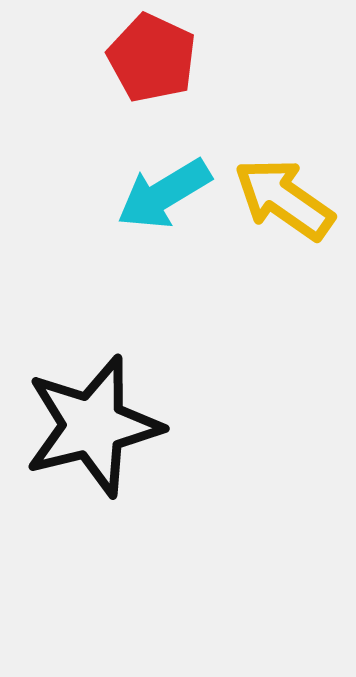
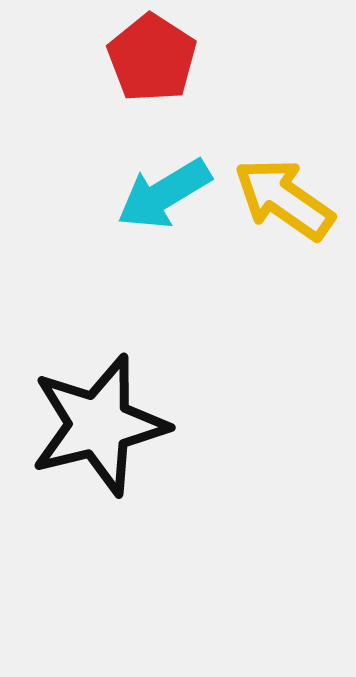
red pentagon: rotated 8 degrees clockwise
black star: moved 6 px right, 1 px up
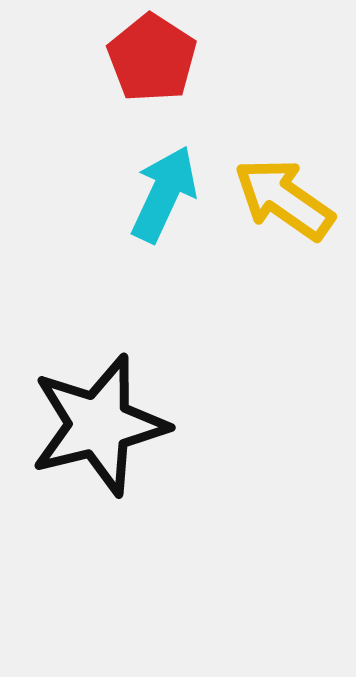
cyan arrow: rotated 146 degrees clockwise
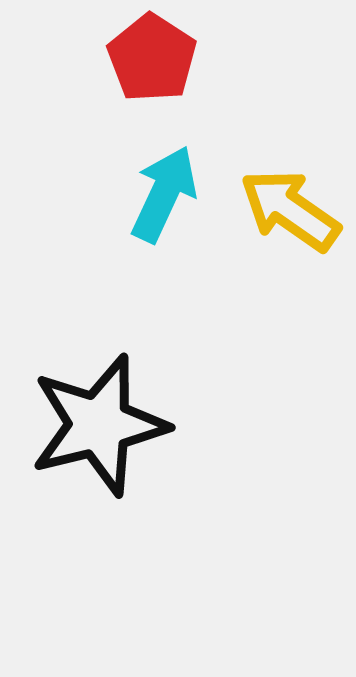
yellow arrow: moved 6 px right, 11 px down
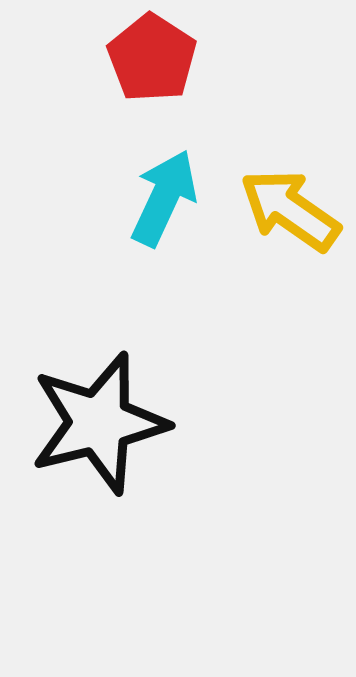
cyan arrow: moved 4 px down
black star: moved 2 px up
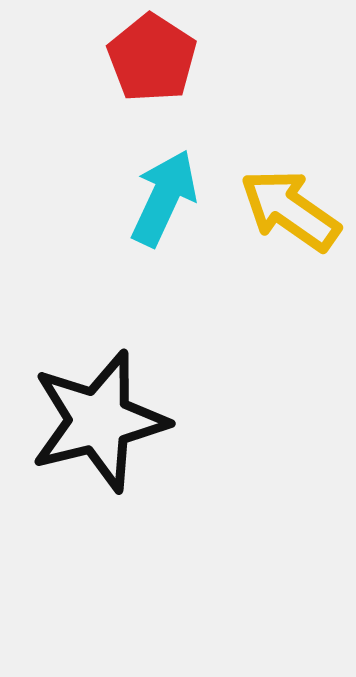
black star: moved 2 px up
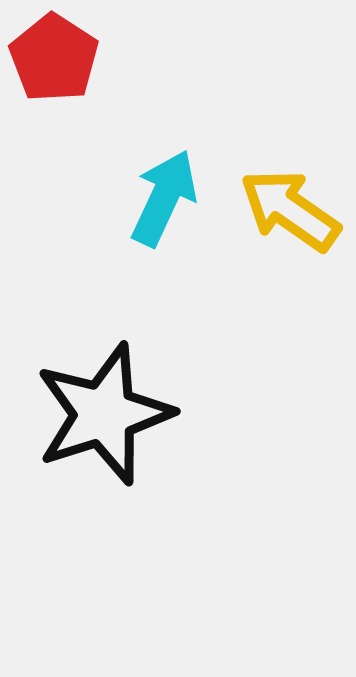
red pentagon: moved 98 px left
black star: moved 5 px right, 7 px up; rotated 4 degrees counterclockwise
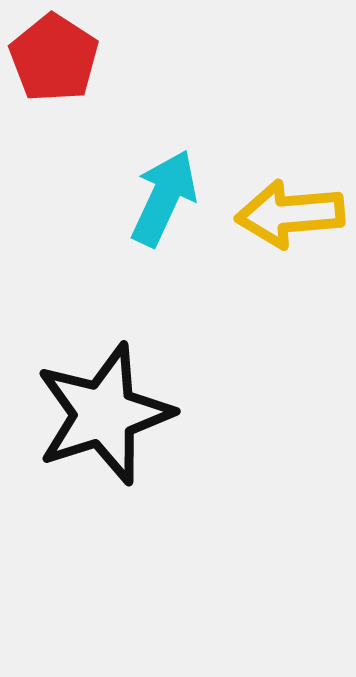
yellow arrow: moved 4 px down; rotated 40 degrees counterclockwise
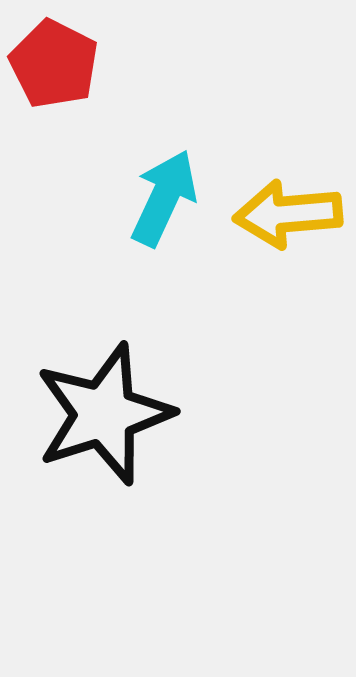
red pentagon: moved 6 px down; rotated 6 degrees counterclockwise
yellow arrow: moved 2 px left
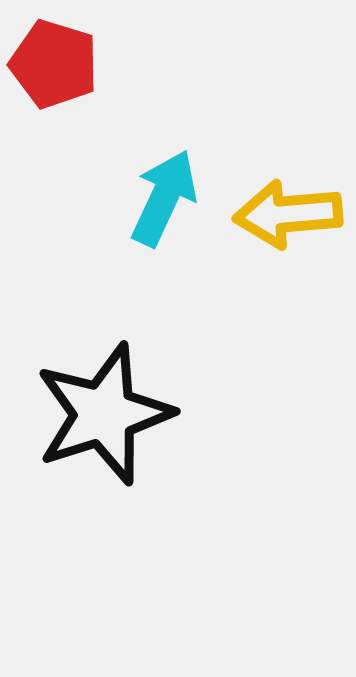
red pentagon: rotated 10 degrees counterclockwise
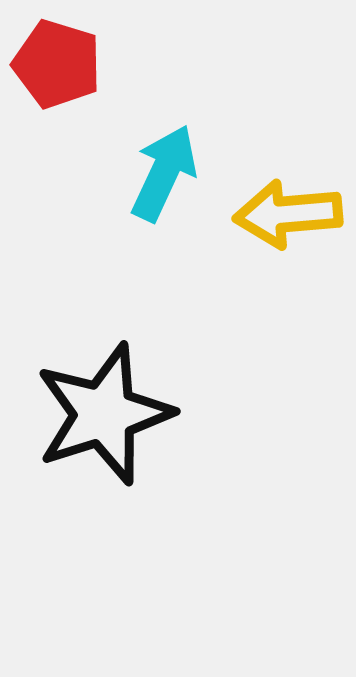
red pentagon: moved 3 px right
cyan arrow: moved 25 px up
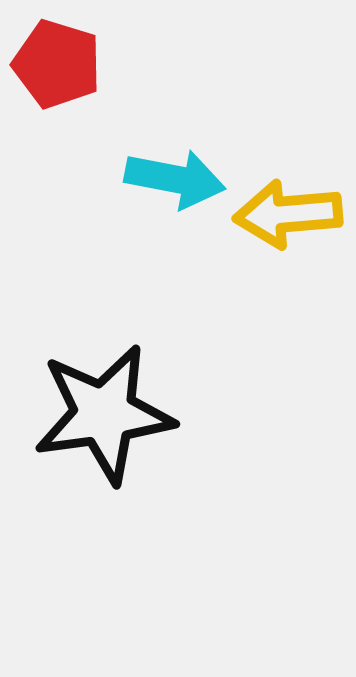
cyan arrow: moved 11 px right, 6 px down; rotated 76 degrees clockwise
black star: rotated 10 degrees clockwise
